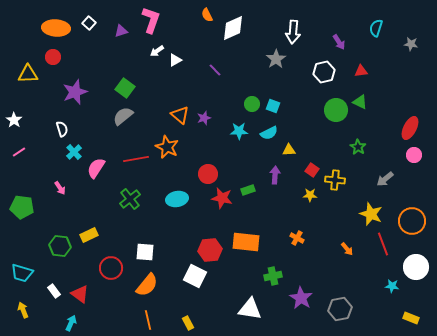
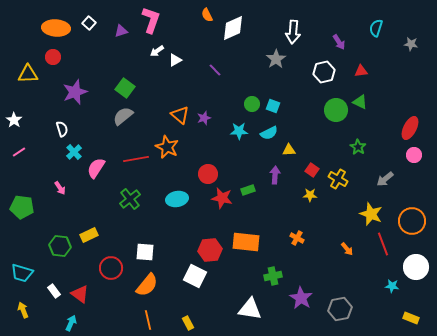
yellow cross at (335, 180): moved 3 px right, 1 px up; rotated 24 degrees clockwise
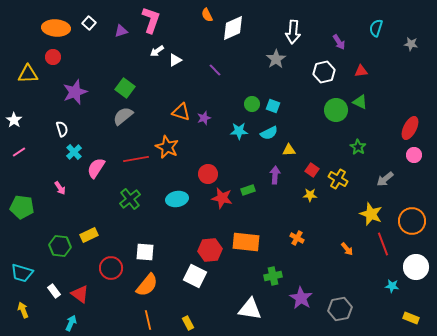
orange triangle at (180, 115): moved 1 px right, 3 px up; rotated 24 degrees counterclockwise
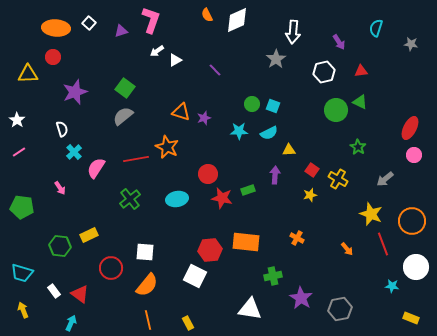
white diamond at (233, 28): moved 4 px right, 8 px up
white star at (14, 120): moved 3 px right
yellow star at (310, 195): rotated 16 degrees counterclockwise
